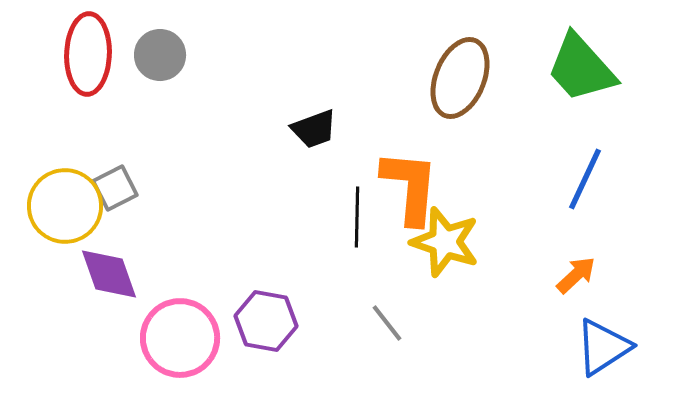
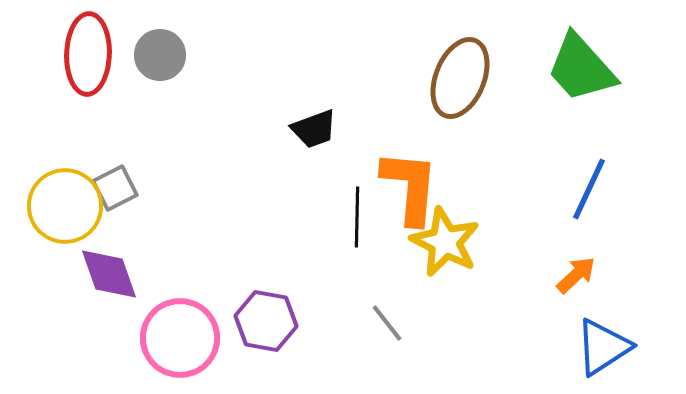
blue line: moved 4 px right, 10 px down
yellow star: rotated 8 degrees clockwise
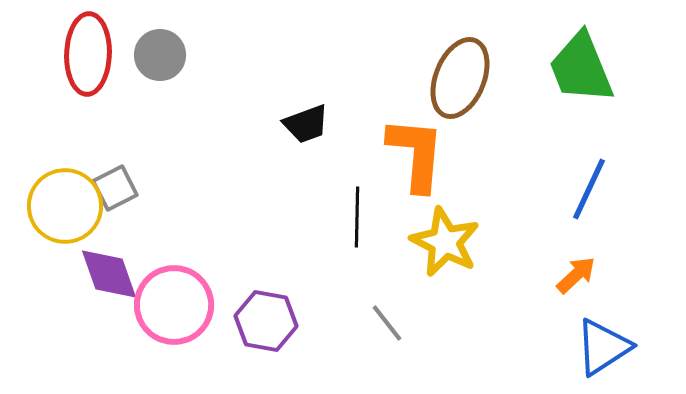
green trapezoid: rotated 20 degrees clockwise
black trapezoid: moved 8 px left, 5 px up
orange L-shape: moved 6 px right, 33 px up
pink circle: moved 6 px left, 33 px up
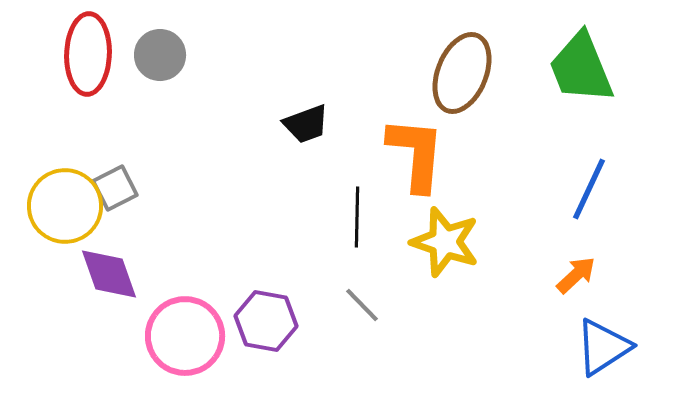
brown ellipse: moved 2 px right, 5 px up
yellow star: rotated 8 degrees counterclockwise
pink circle: moved 11 px right, 31 px down
gray line: moved 25 px left, 18 px up; rotated 6 degrees counterclockwise
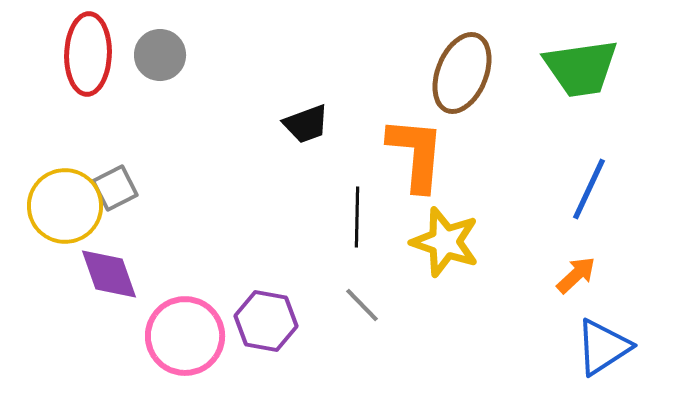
green trapezoid: rotated 76 degrees counterclockwise
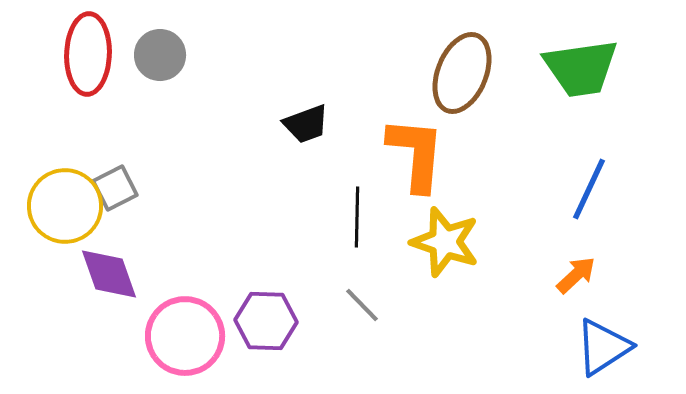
purple hexagon: rotated 8 degrees counterclockwise
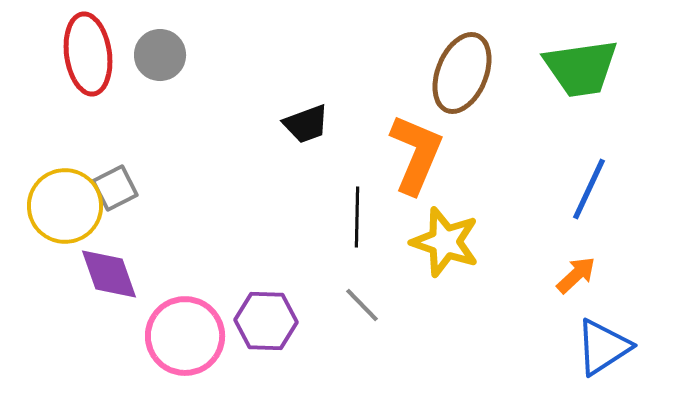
red ellipse: rotated 10 degrees counterclockwise
orange L-shape: rotated 18 degrees clockwise
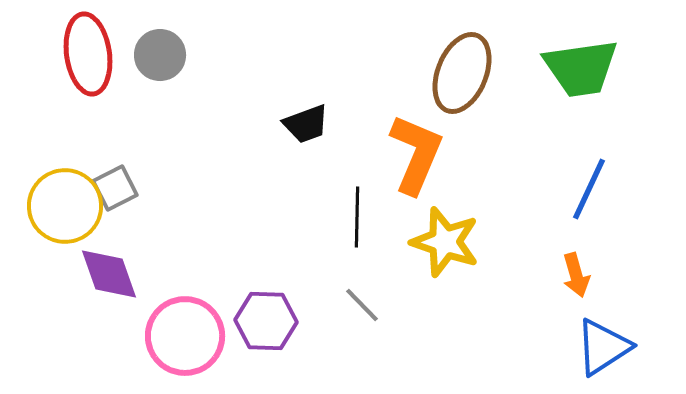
orange arrow: rotated 117 degrees clockwise
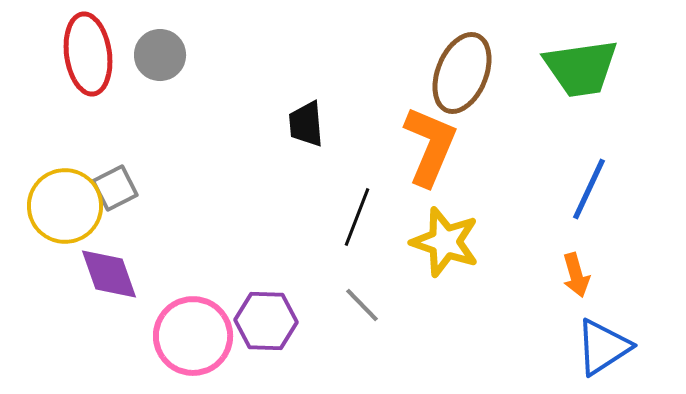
black trapezoid: rotated 105 degrees clockwise
orange L-shape: moved 14 px right, 8 px up
black line: rotated 20 degrees clockwise
pink circle: moved 8 px right
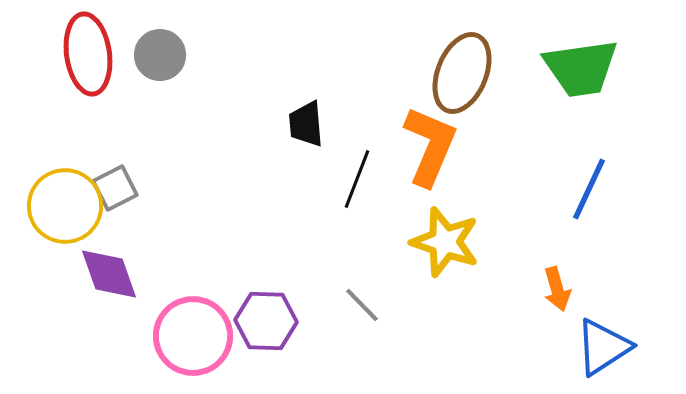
black line: moved 38 px up
orange arrow: moved 19 px left, 14 px down
